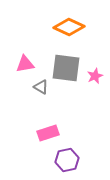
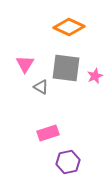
pink triangle: rotated 48 degrees counterclockwise
purple hexagon: moved 1 px right, 2 px down
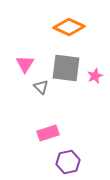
gray triangle: rotated 14 degrees clockwise
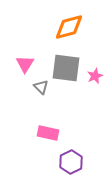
orange diamond: rotated 40 degrees counterclockwise
pink rectangle: rotated 30 degrees clockwise
purple hexagon: moved 3 px right; rotated 15 degrees counterclockwise
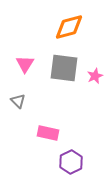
gray square: moved 2 px left
gray triangle: moved 23 px left, 14 px down
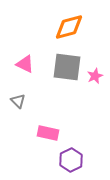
pink triangle: rotated 36 degrees counterclockwise
gray square: moved 3 px right, 1 px up
purple hexagon: moved 2 px up
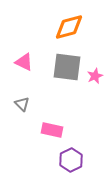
pink triangle: moved 1 px left, 2 px up
gray triangle: moved 4 px right, 3 px down
pink rectangle: moved 4 px right, 3 px up
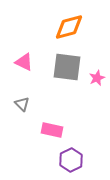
pink star: moved 2 px right, 2 px down
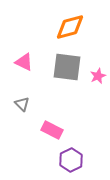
orange diamond: moved 1 px right
pink star: moved 1 px right, 2 px up
pink rectangle: rotated 15 degrees clockwise
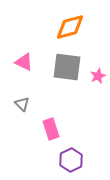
pink rectangle: moved 1 px left, 1 px up; rotated 45 degrees clockwise
